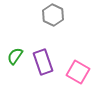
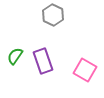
purple rectangle: moved 1 px up
pink square: moved 7 px right, 2 px up
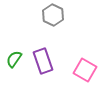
green semicircle: moved 1 px left, 3 px down
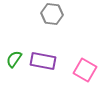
gray hexagon: moved 1 px left, 1 px up; rotated 20 degrees counterclockwise
purple rectangle: rotated 60 degrees counterclockwise
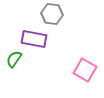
purple rectangle: moved 9 px left, 22 px up
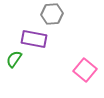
gray hexagon: rotated 10 degrees counterclockwise
pink square: rotated 10 degrees clockwise
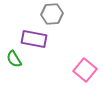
green semicircle: rotated 66 degrees counterclockwise
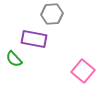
green semicircle: rotated 12 degrees counterclockwise
pink square: moved 2 px left, 1 px down
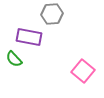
purple rectangle: moved 5 px left, 2 px up
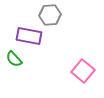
gray hexagon: moved 2 px left, 1 px down
purple rectangle: moved 1 px up
